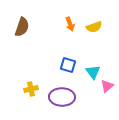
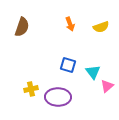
yellow semicircle: moved 7 px right
purple ellipse: moved 4 px left
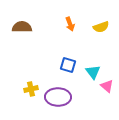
brown semicircle: rotated 108 degrees counterclockwise
pink triangle: rotated 40 degrees counterclockwise
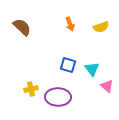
brown semicircle: rotated 42 degrees clockwise
cyan triangle: moved 1 px left, 3 px up
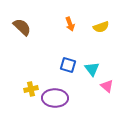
purple ellipse: moved 3 px left, 1 px down
